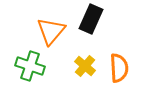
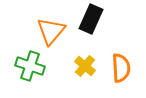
orange semicircle: moved 2 px right
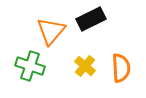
black rectangle: rotated 40 degrees clockwise
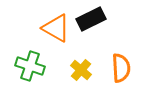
orange triangle: moved 5 px right, 3 px up; rotated 40 degrees counterclockwise
yellow cross: moved 4 px left, 4 px down
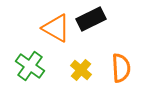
green cross: rotated 16 degrees clockwise
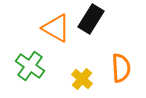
black rectangle: rotated 32 degrees counterclockwise
yellow cross: moved 1 px right, 9 px down
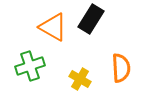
orange triangle: moved 3 px left, 1 px up
green cross: rotated 36 degrees clockwise
yellow cross: moved 2 px left; rotated 10 degrees counterclockwise
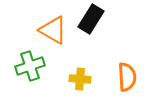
orange triangle: moved 3 px down
orange semicircle: moved 6 px right, 9 px down
yellow cross: rotated 25 degrees counterclockwise
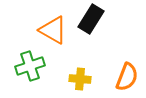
orange semicircle: rotated 24 degrees clockwise
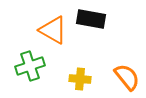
black rectangle: rotated 68 degrees clockwise
orange semicircle: rotated 60 degrees counterclockwise
